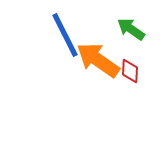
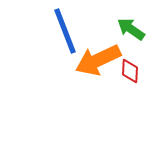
blue line: moved 4 px up; rotated 6 degrees clockwise
orange arrow: rotated 60 degrees counterclockwise
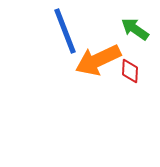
green arrow: moved 4 px right
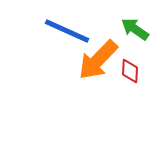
blue line: moved 2 px right; rotated 45 degrees counterclockwise
orange arrow: rotated 21 degrees counterclockwise
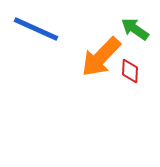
blue line: moved 31 px left, 2 px up
orange arrow: moved 3 px right, 3 px up
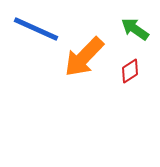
orange arrow: moved 17 px left
red diamond: rotated 55 degrees clockwise
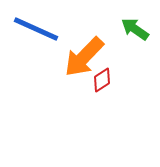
red diamond: moved 28 px left, 9 px down
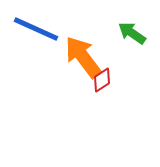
green arrow: moved 3 px left, 4 px down
orange arrow: moved 1 px left; rotated 99 degrees clockwise
